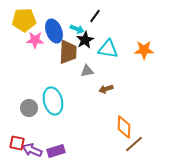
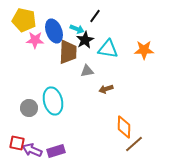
yellow pentagon: rotated 15 degrees clockwise
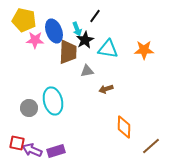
cyan arrow: rotated 48 degrees clockwise
brown line: moved 17 px right, 2 px down
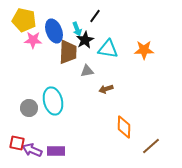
pink star: moved 2 px left
purple rectangle: rotated 18 degrees clockwise
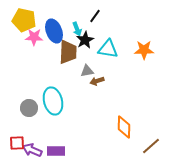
pink star: moved 1 px right, 3 px up
brown arrow: moved 9 px left, 8 px up
red square: rotated 14 degrees counterclockwise
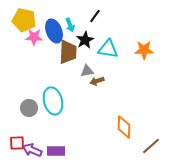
cyan arrow: moved 7 px left, 4 px up
